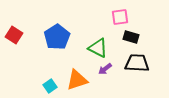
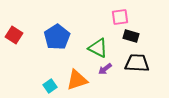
black rectangle: moved 1 px up
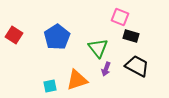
pink square: rotated 30 degrees clockwise
green triangle: rotated 25 degrees clockwise
black trapezoid: moved 3 px down; rotated 25 degrees clockwise
purple arrow: moved 1 px right; rotated 32 degrees counterclockwise
cyan square: rotated 24 degrees clockwise
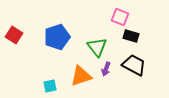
blue pentagon: rotated 15 degrees clockwise
green triangle: moved 1 px left, 1 px up
black trapezoid: moved 3 px left, 1 px up
orange triangle: moved 4 px right, 4 px up
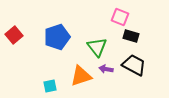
red square: rotated 18 degrees clockwise
purple arrow: rotated 80 degrees clockwise
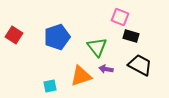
red square: rotated 18 degrees counterclockwise
black trapezoid: moved 6 px right
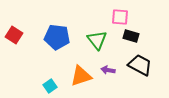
pink square: rotated 18 degrees counterclockwise
blue pentagon: rotated 25 degrees clockwise
green triangle: moved 7 px up
purple arrow: moved 2 px right, 1 px down
cyan square: rotated 24 degrees counterclockwise
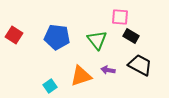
black rectangle: rotated 14 degrees clockwise
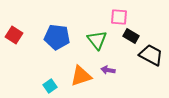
pink square: moved 1 px left
black trapezoid: moved 11 px right, 10 px up
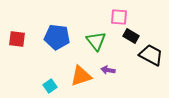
red square: moved 3 px right, 4 px down; rotated 24 degrees counterclockwise
green triangle: moved 1 px left, 1 px down
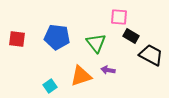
green triangle: moved 2 px down
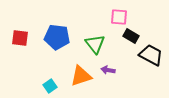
red square: moved 3 px right, 1 px up
green triangle: moved 1 px left, 1 px down
